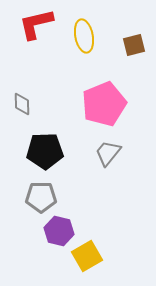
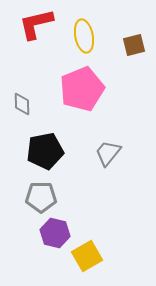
pink pentagon: moved 22 px left, 15 px up
black pentagon: rotated 9 degrees counterclockwise
purple hexagon: moved 4 px left, 2 px down
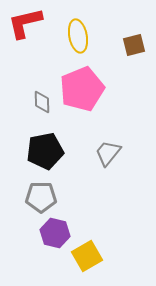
red L-shape: moved 11 px left, 1 px up
yellow ellipse: moved 6 px left
gray diamond: moved 20 px right, 2 px up
